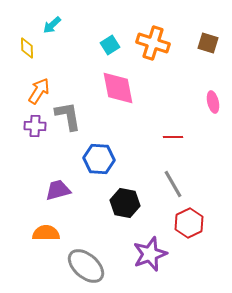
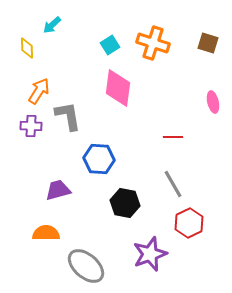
pink diamond: rotated 18 degrees clockwise
purple cross: moved 4 px left
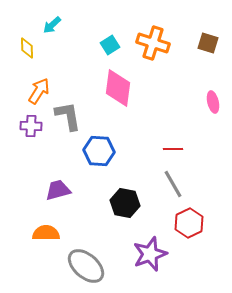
red line: moved 12 px down
blue hexagon: moved 8 px up
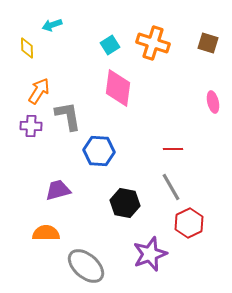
cyan arrow: rotated 24 degrees clockwise
gray line: moved 2 px left, 3 px down
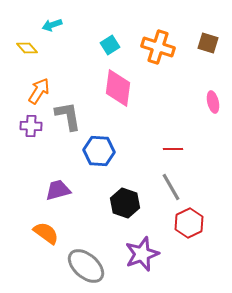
orange cross: moved 5 px right, 4 px down
yellow diamond: rotated 40 degrees counterclockwise
black hexagon: rotated 8 degrees clockwise
orange semicircle: rotated 36 degrees clockwise
purple star: moved 8 px left
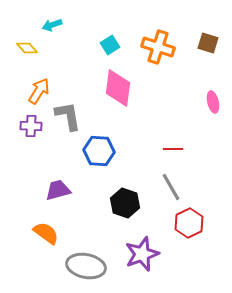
gray ellipse: rotated 30 degrees counterclockwise
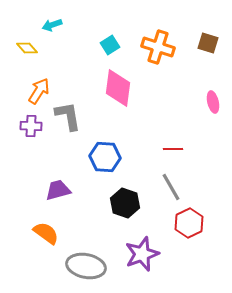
blue hexagon: moved 6 px right, 6 px down
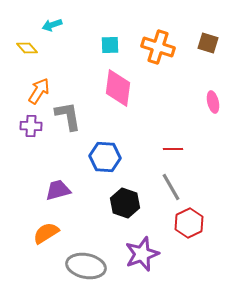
cyan square: rotated 30 degrees clockwise
orange semicircle: rotated 68 degrees counterclockwise
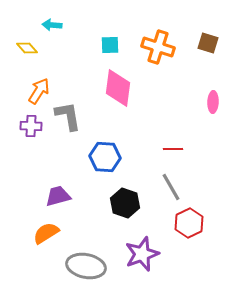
cyan arrow: rotated 24 degrees clockwise
pink ellipse: rotated 15 degrees clockwise
purple trapezoid: moved 6 px down
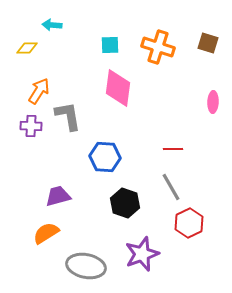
yellow diamond: rotated 50 degrees counterclockwise
